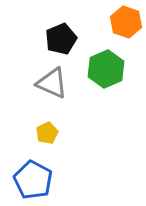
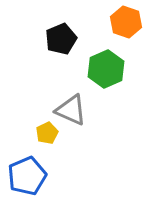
gray triangle: moved 19 px right, 27 px down
blue pentagon: moved 6 px left, 4 px up; rotated 21 degrees clockwise
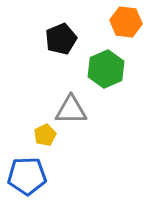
orange hexagon: rotated 12 degrees counterclockwise
gray triangle: rotated 24 degrees counterclockwise
yellow pentagon: moved 2 px left, 2 px down
blue pentagon: rotated 21 degrees clockwise
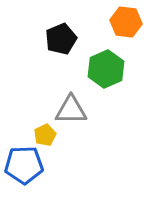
blue pentagon: moved 3 px left, 11 px up
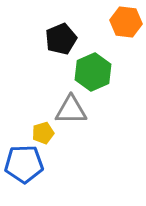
green hexagon: moved 13 px left, 3 px down
yellow pentagon: moved 2 px left, 2 px up; rotated 10 degrees clockwise
blue pentagon: moved 1 px up
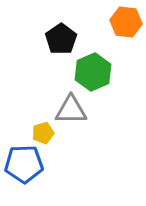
black pentagon: rotated 12 degrees counterclockwise
